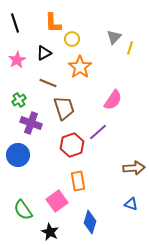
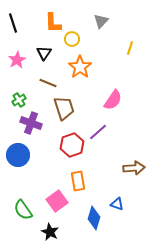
black line: moved 2 px left
gray triangle: moved 13 px left, 16 px up
black triangle: rotated 28 degrees counterclockwise
blue triangle: moved 14 px left
blue diamond: moved 4 px right, 4 px up
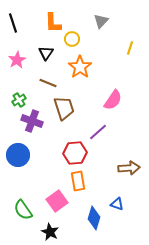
black triangle: moved 2 px right
purple cross: moved 1 px right, 2 px up
red hexagon: moved 3 px right, 8 px down; rotated 15 degrees clockwise
brown arrow: moved 5 px left
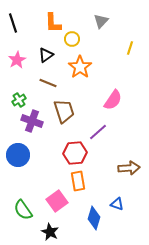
black triangle: moved 2 px down; rotated 21 degrees clockwise
brown trapezoid: moved 3 px down
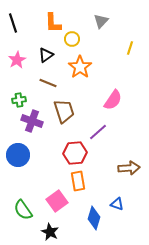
green cross: rotated 24 degrees clockwise
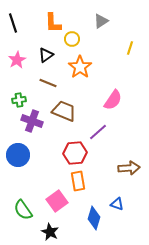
gray triangle: rotated 14 degrees clockwise
brown trapezoid: rotated 50 degrees counterclockwise
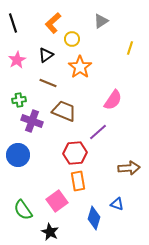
orange L-shape: rotated 50 degrees clockwise
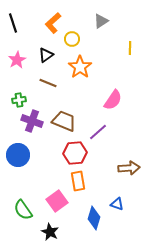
yellow line: rotated 16 degrees counterclockwise
brown trapezoid: moved 10 px down
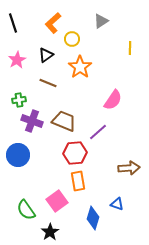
green semicircle: moved 3 px right
blue diamond: moved 1 px left
black star: rotated 12 degrees clockwise
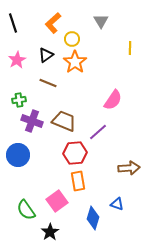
gray triangle: rotated 28 degrees counterclockwise
orange star: moved 5 px left, 5 px up
